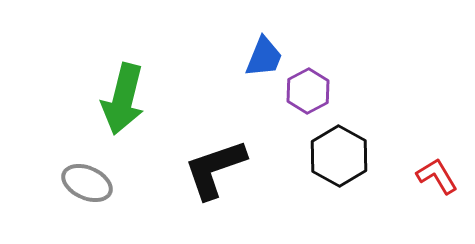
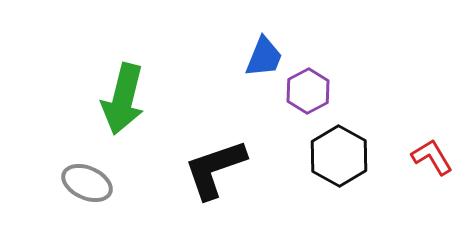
red L-shape: moved 5 px left, 19 px up
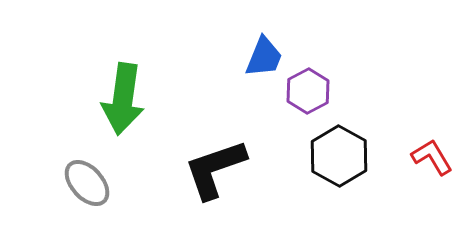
green arrow: rotated 6 degrees counterclockwise
gray ellipse: rotated 24 degrees clockwise
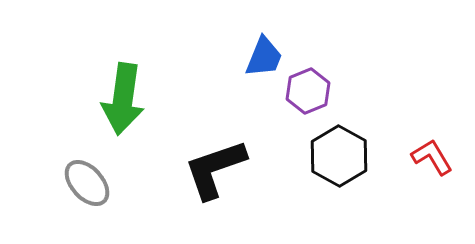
purple hexagon: rotated 6 degrees clockwise
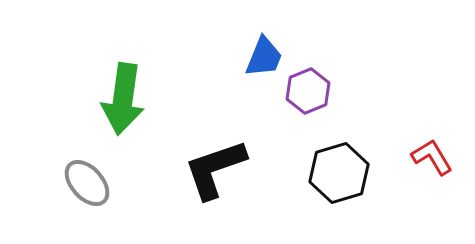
black hexagon: moved 17 px down; rotated 14 degrees clockwise
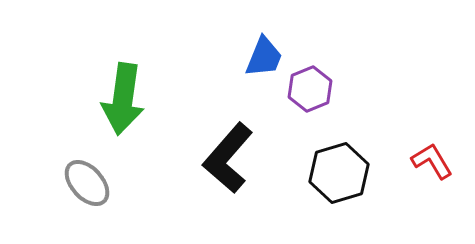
purple hexagon: moved 2 px right, 2 px up
red L-shape: moved 4 px down
black L-shape: moved 13 px right, 11 px up; rotated 30 degrees counterclockwise
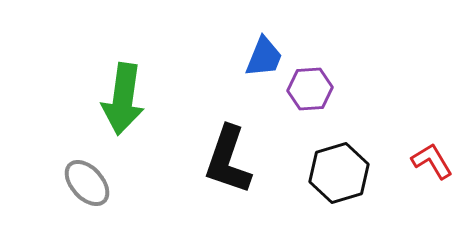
purple hexagon: rotated 18 degrees clockwise
black L-shape: moved 2 px down; rotated 22 degrees counterclockwise
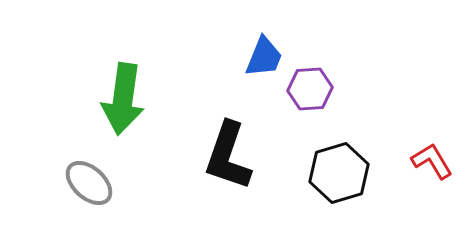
black L-shape: moved 4 px up
gray ellipse: moved 2 px right; rotated 6 degrees counterclockwise
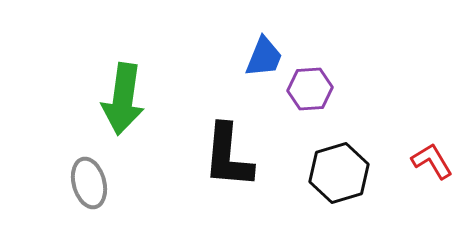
black L-shape: rotated 14 degrees counterclockwise
gray ellipse: rotated 33 degrees clockwise
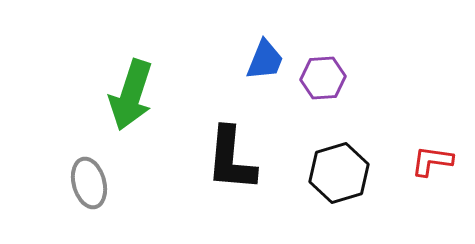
blue trapezoid: moved 1 px right, 3 px down
purple hexagon: moved 13 px right, 11 px up
green arrow: moved 8 px right, 4 px up; rotated 10 degrees clockwise
black L-shape: moved 3 px right, 3 px down
red L-shape: rotated 51 degrees counterclockwise
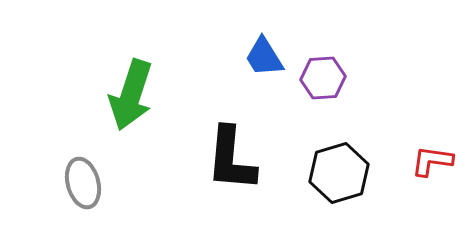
blue trapezoid: moved 1 px left, 3 px up; rotated 126 degrees clockwise
gray ellipse: moved 6 px left
